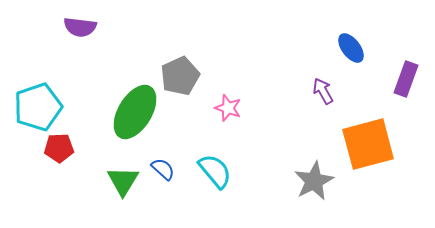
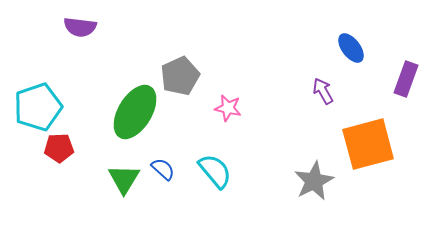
pink star: rotated 8 degrees counterclockwise
green triangle: moved 1 px right, 2 px up
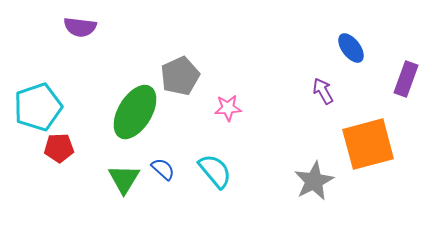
pink star: rotated 16 degrees counterclockwise
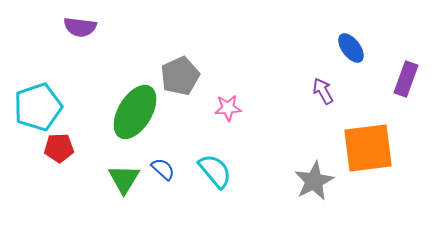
orange square: moved 4 px down; rotated 8 degrees clockwise
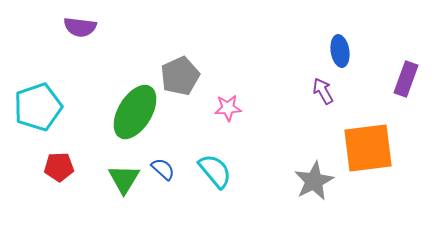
blue ellipse: moved 11 px left, 3 px down; rotated 28 degrees clockwise
red pentagon: moved 19 px down
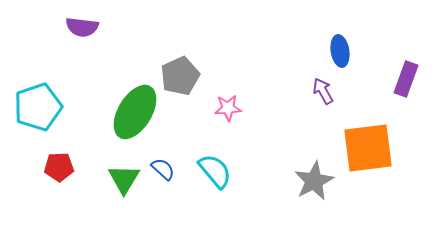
purple semicircle: moved 2 px right
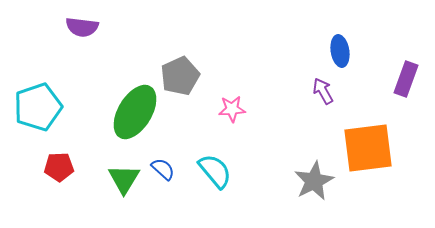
pink star: moved 4 px right, 1 px down
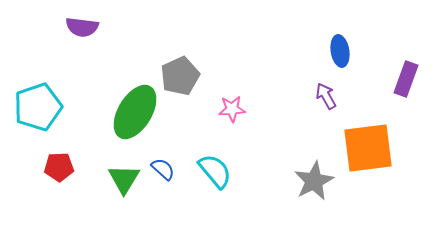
purple arrow: moved 3 px right, 5 px down
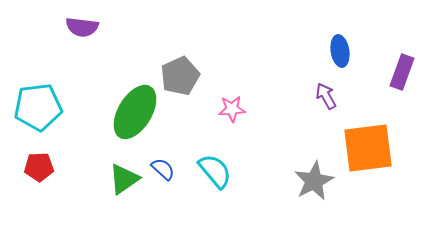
purple rectangle: moved 4 px left, 7 px up
cyan pentagon: rotated 12 degrees clockwise
red pentagon: moved 20 px left
green triangle: rotated 24 degrees clockwise
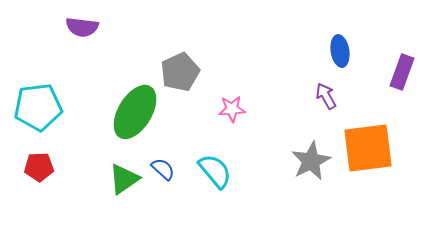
gray pentagon: moved 4 px up
gray star: moved 3 px left, 20 px up
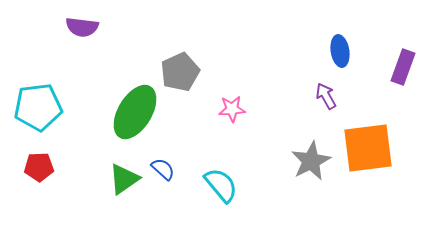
purple rectangle: moved 1 px right, 5 px up
cyan semicircle: moved 6 px right, 14 px down
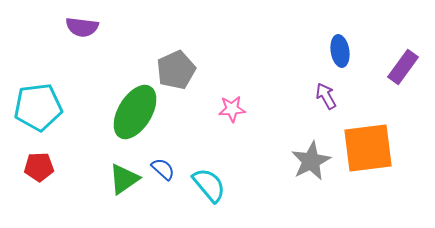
purple rectangle: rotated 16 degrees clockwise
gray pentagon: moved 4 px left, 2 px up
cyan semicircle: moved 12 px left
